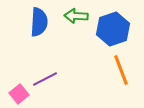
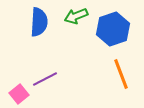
green arrow: rotated 25 degrees counterclockwise
orange line: moved 4 px down
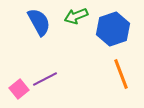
blue semicircle: rotated 32 degrees counterclockwise
pink square: moved 5 px up
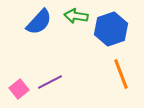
green arrow: rotated 30 degrees clockwise
blue semicircle: rotated 72 degrees clockwise
blue hexagon: moved 2 px left
purple line: moved 5 px right, 3 px down
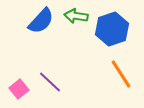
blue semicircle: moved 2 px right, 1 px up
blue hexagon: moved 1 px right
orange line: rotated 12 degrees counterclockwise
purple line: rotated 70 degrees clockwise
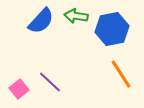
blue hexagon: rotated 8 degrees clockwise
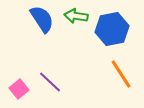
blue semicircle: moved 1 px right, 2 px up; rotated 76 degrees counterclockwise
